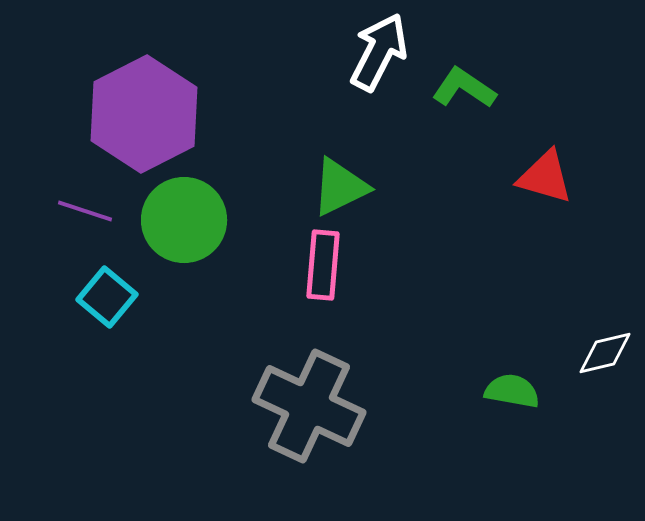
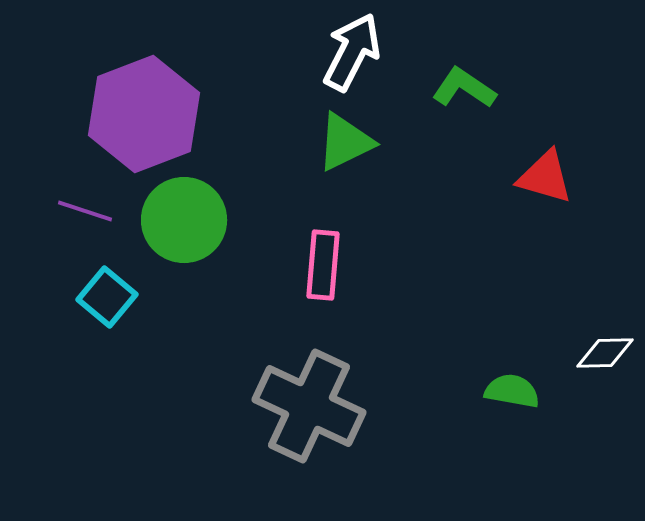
white arrow: moved 27 px left
purple hexagon: rotated 6 degrees clockwise
green triangle: moved 5 px right, 45 px up
white diamond: rotated 12 degrees clockwise
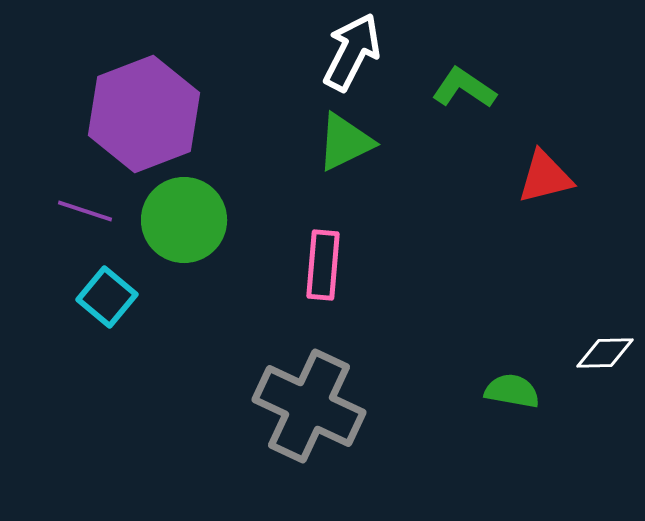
red triangle: rotated 30 degrees counterclockwise
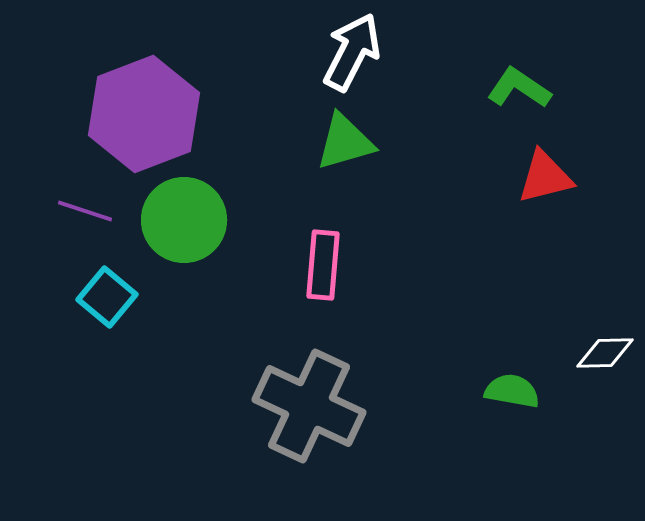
green L-shape: moved 55 px right
green triangle: rotated 10 degrees clockwise
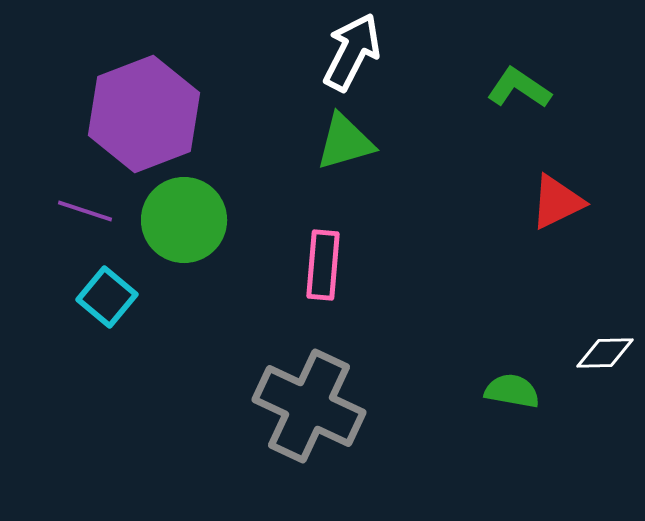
red triangle: moved 12 px right, 25 px down; rotated 12 degrees counterclockwise
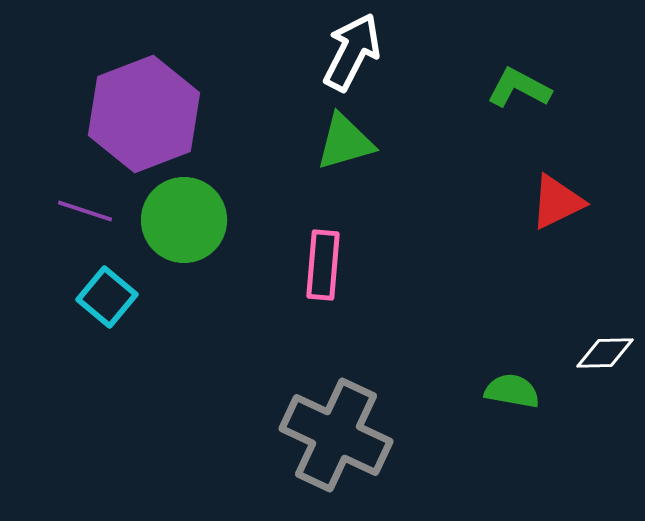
green L-shape: rotated 6 degrees counterclockwise
gray cross: moved 27 px right, 29 px down
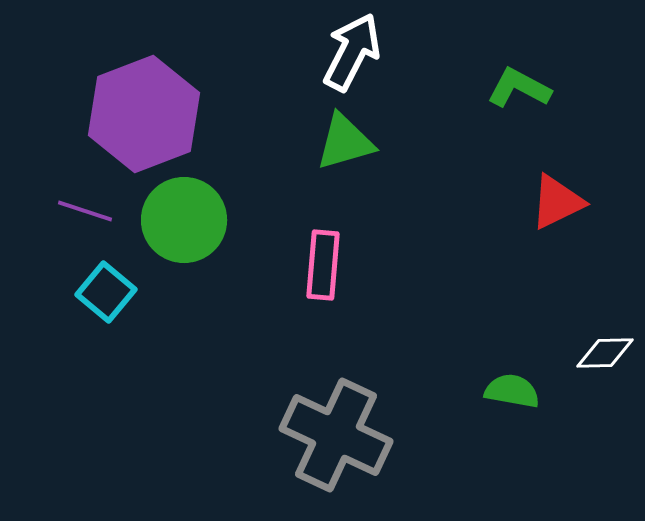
cyan square: moved 1 px left, 5 px up
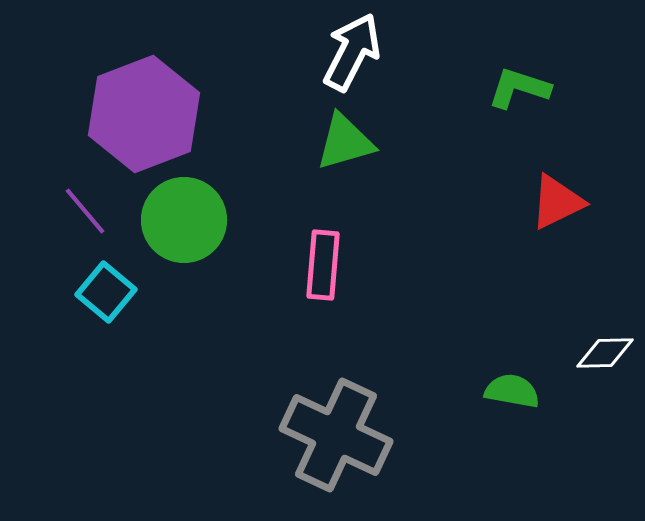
green L-shape: rotated 10 degrees counterclockwise
purple line: rotated 32 degrees clockwise
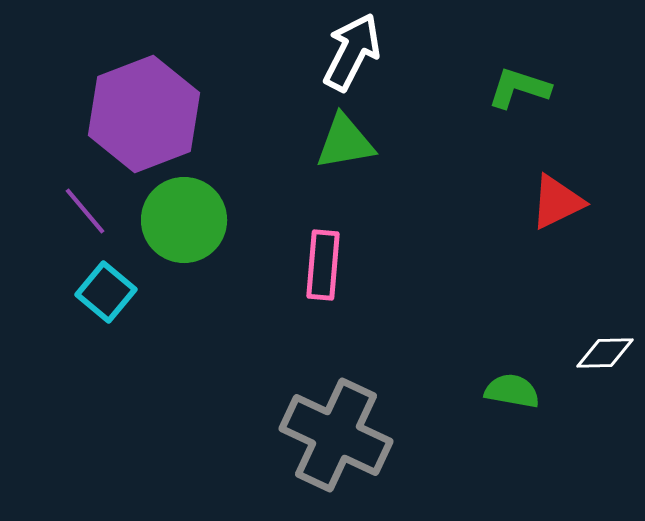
green triangle: rotated 6 degrees clockwise
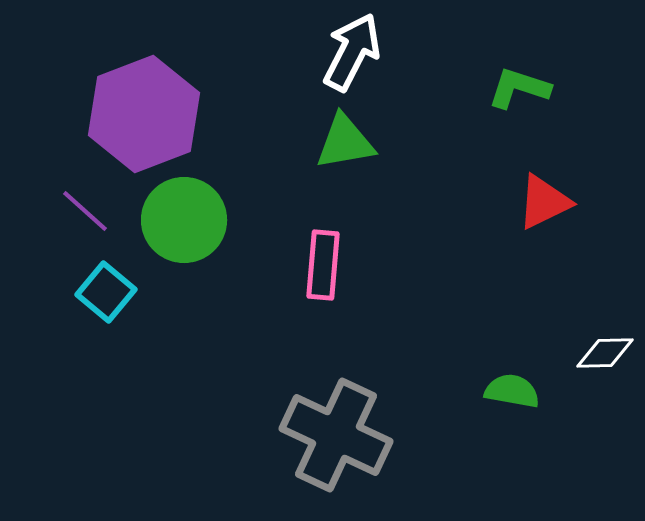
red triangle: moved 13 px left
purple line: rotated 8 degrees counterclockwise
